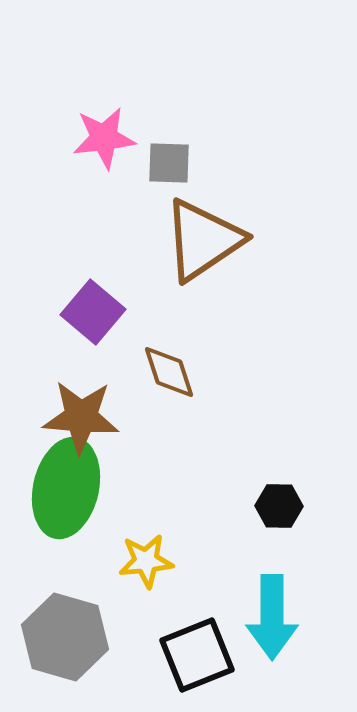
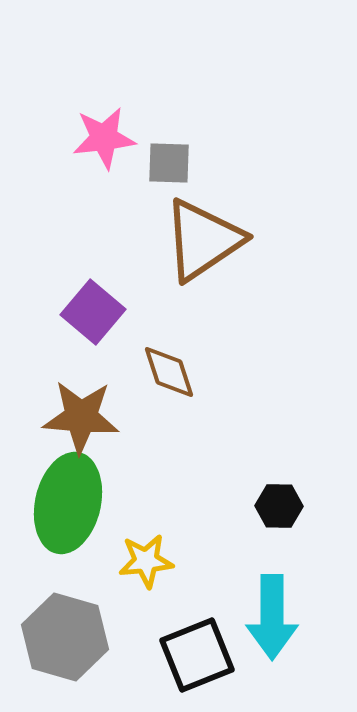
green ellipse: moved 2 px right, 15 px down
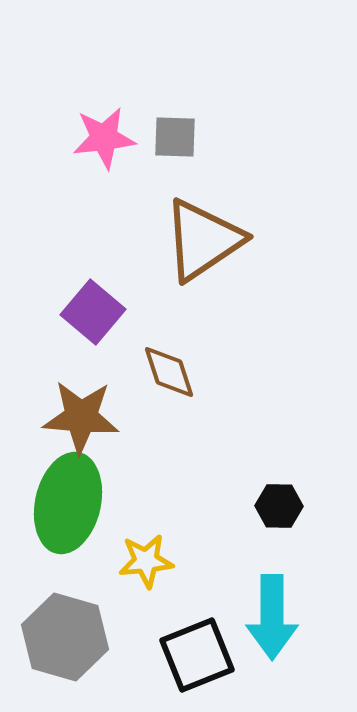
gray square: moved 6 px right, 26 px up
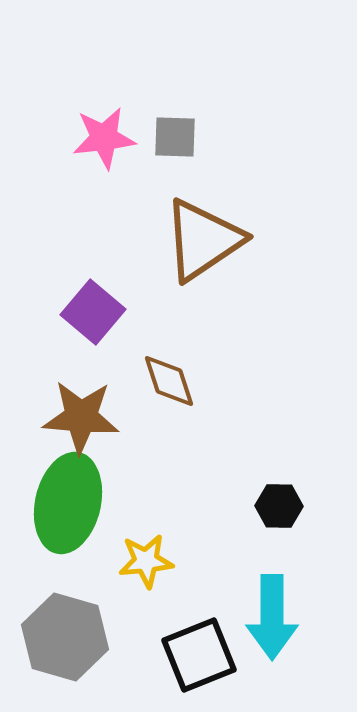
brown diamond: moved 9 px down
black square: moved 2 px right
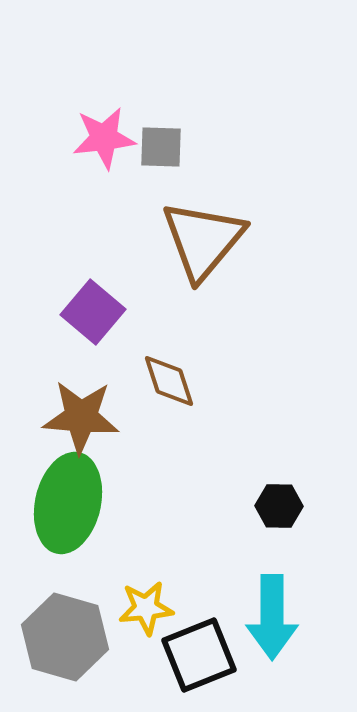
gray square: moved 14 px left, 10 px down
brown triangle: rotated 16 degrees counterclockwise
yellow star: moved 47 px down
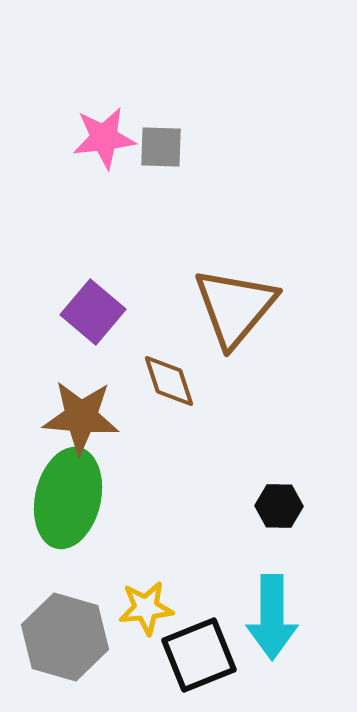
brown triangle: moved 32 px right, 67 px down
green ellipse: moved 5 px up
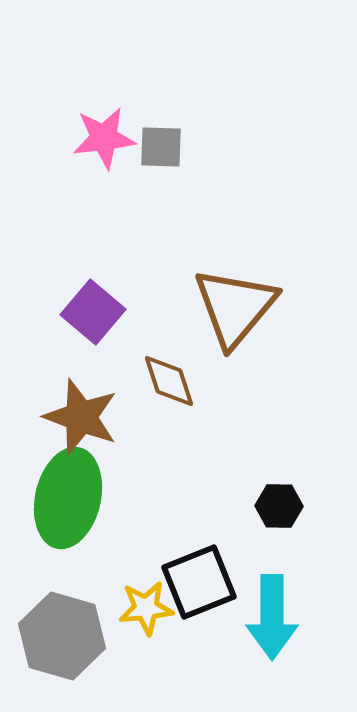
brown star: rotated 16 degrees clockwise
gray hexagon: moved 3 px left, 1 px up
black square: moved 73 px up
